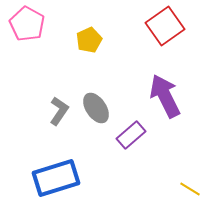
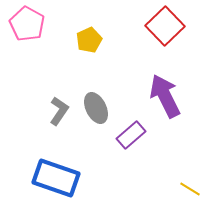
red square: rotated 9 degrees counterclockwise
gray ellipse: rotated 8 degrees clockwise
blue rectangle: rotated 36 degrees clockwise
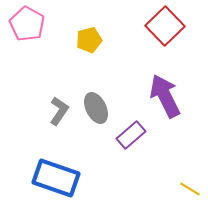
yellow pentagon: rotated 10 degrees clockwise
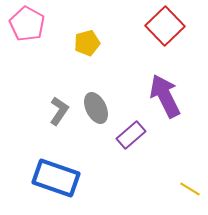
yellow pentagon: moved 2 px left, 3 px down
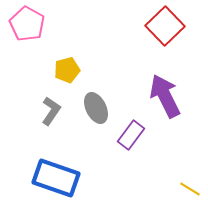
yellow pentagon: moved 20 px left, 27 px down
gray L-shape: moved 8 px left
purple rectangle: rotated 12 degrees counterclockwise
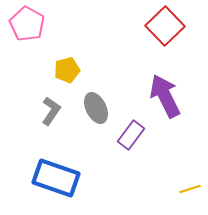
yellow line: rotated 50 degrees counterclockwise
